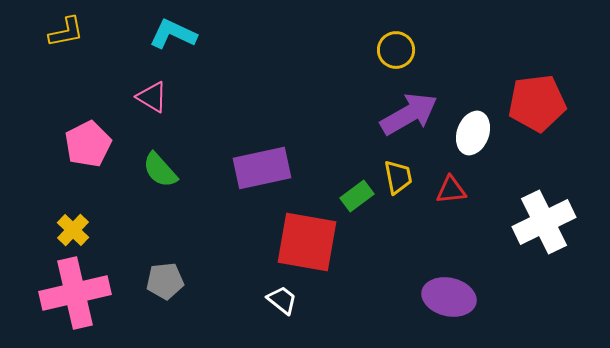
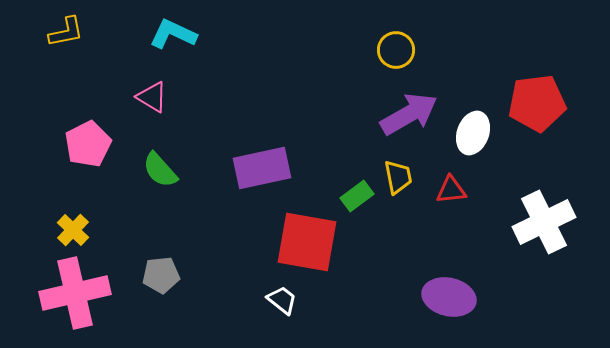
gray pentagon: moved 4 px left, 6 px up
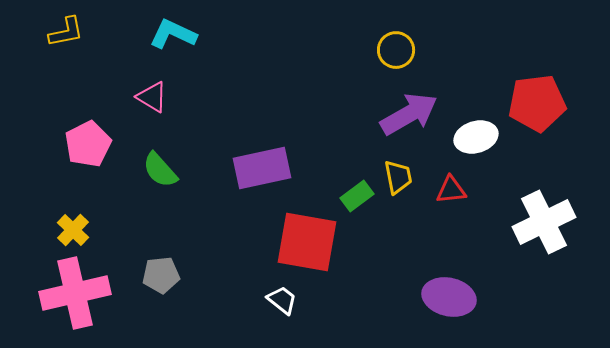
white ellipse: moved 3 px right, 4 px down; rotated 54 degrees clockwise
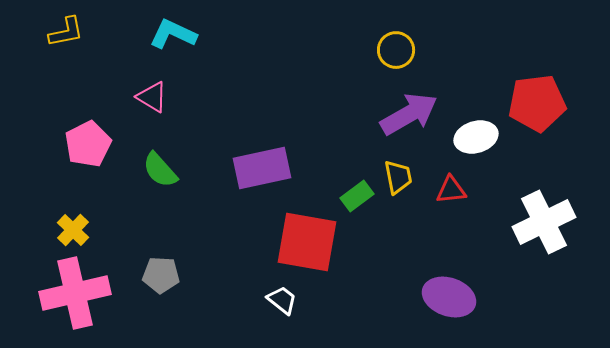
gray pentagon: rotated 9 degrees clockwise
purple ellipse: rotated 6 degrees clockwise
